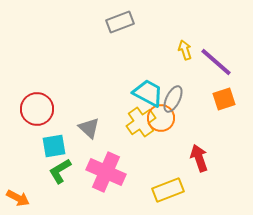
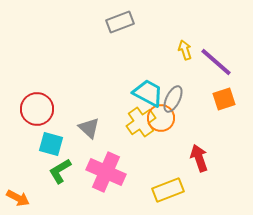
cyan square: moved 3 px left, 2 px up; rotated 25 degrees clockwise
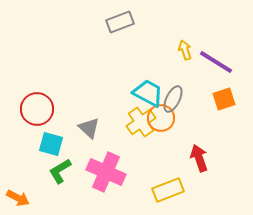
purple line: rotated 9 degrees counterclockwise
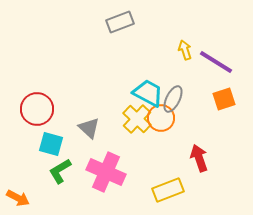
yellow cross: moved 4 px left, 3 px up; rotated 12 degrees counterclockwise
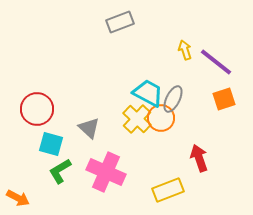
purple line: rotated 6 degrees clockwise
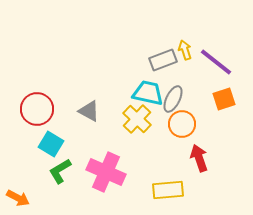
gray rectangle: moved 43 px right, 38 px down
cyan trapezoid: rotated 16 degrees counterclockwise
orange circle: moved 21 px right, 6 px down
gray triangle: moved 17 px up; rotated 15 degrees counterclockwise
cyan square: rotated 15 degrees clockwise
yellow rectangle: rotated 16 degrees clockwise
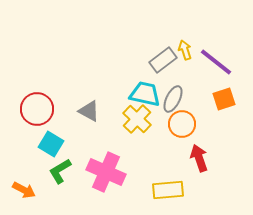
gray rectangle: rotated 16 degrees counterclockwise
cyan trapezoid: moved 3 px left, 1 px down
orange arrow: moved 6 px right, 8 px up
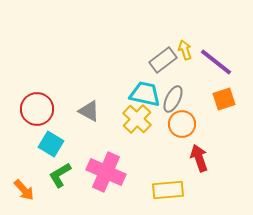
green L-shape: moved 4 px down
orange arrow: rotated 20 degrees clockwise
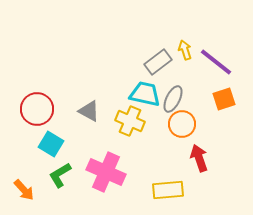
gray rectangle: moved 5 px left, 2 px down
yellow cross: moved 7 px left, 2 px down; rotated 20 degrees counterclockwise
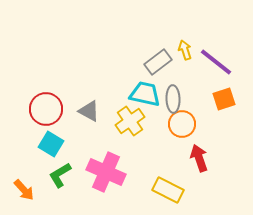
gray ellipse: rotated 28 degrees counterclockwise
red circle: moved 9 px right
yellow cross: rotated 32 degrees clockwise
yellow rectangle: rotated 32 degrees clockwise
